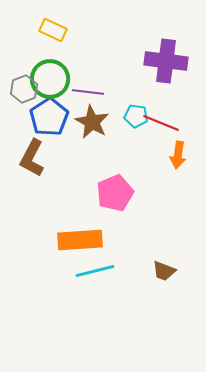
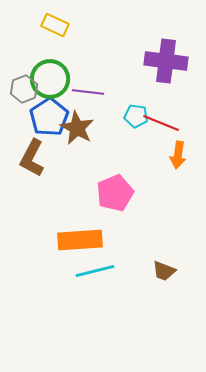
yellow rectangle: moved 2 px right, 5 px up
brown star: moved 15 px left, 6 px down
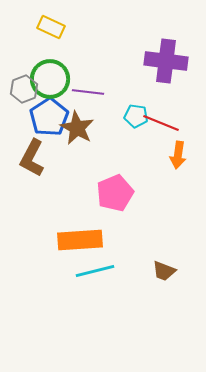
yellow rectangle: moved 4 px left, 2 px down
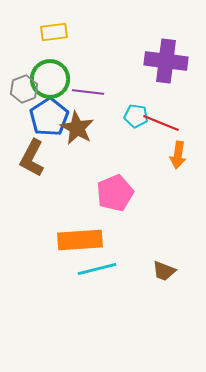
yellow rectangle: moved 3 px right, 5 px down; rotated 32 degrees counterclockwise
cyan line: moved 2 px right, 2 px up
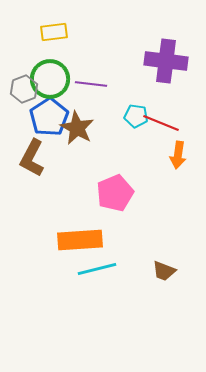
purple line: moved 3 px right, 8 px up
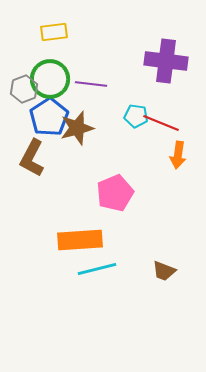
brown star: rotated 28 degrees clockwise
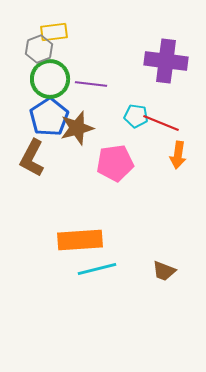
gray hexagon: moved 15 px right, 40 px up
pink pentagon: moved 30 px up; rotated 15 degrees clockwise
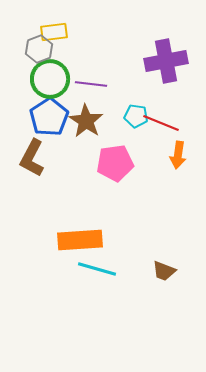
purple cross: rotated 18 degrees counterclockwise
brown star: moved 9 px right, 7 px up; rotated 24 degrees counterclockwise
cyan line: rotated 30 degrees clockwise
